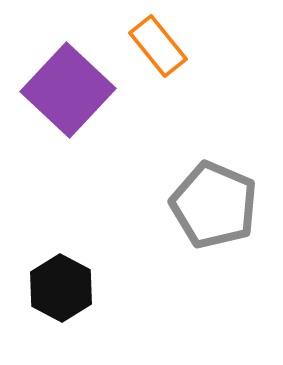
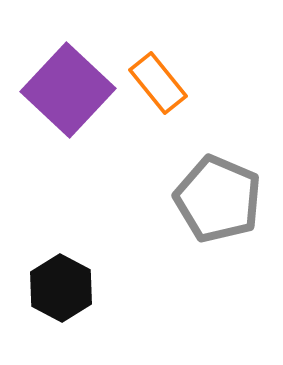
orange rectangle: moved 37 px down
gray pentagon: moved 4 px right, 6 px up
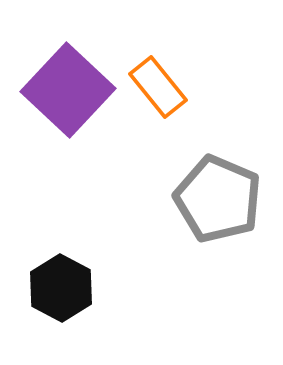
orange rectangle: moved 4 px down
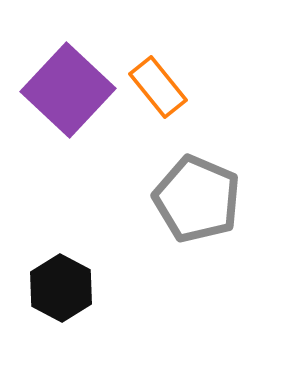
gray pentagon: moved 21 px left
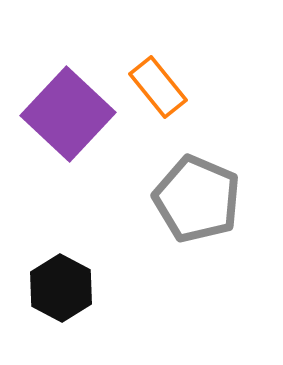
purple square: moved 24 px down
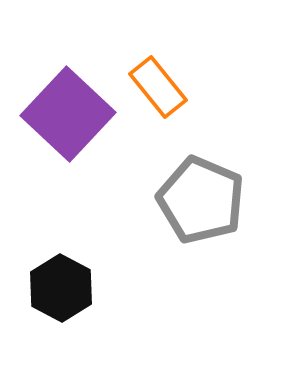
gray pentagon: moved 4 px right, 1 px down
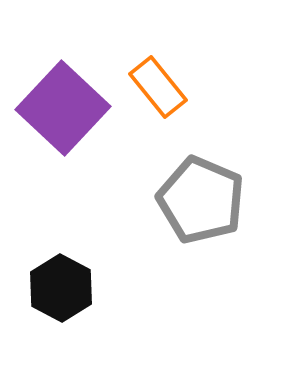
purple square: moved 5 px left, 6 px up
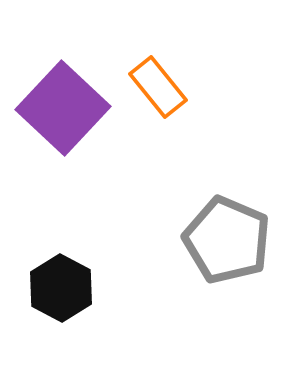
gray pentagon: moved 26 px right, 40 px down
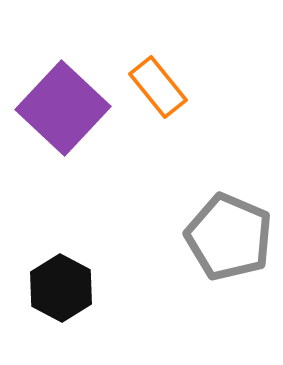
gray pentagon: moved 2 px right, 3 px up
